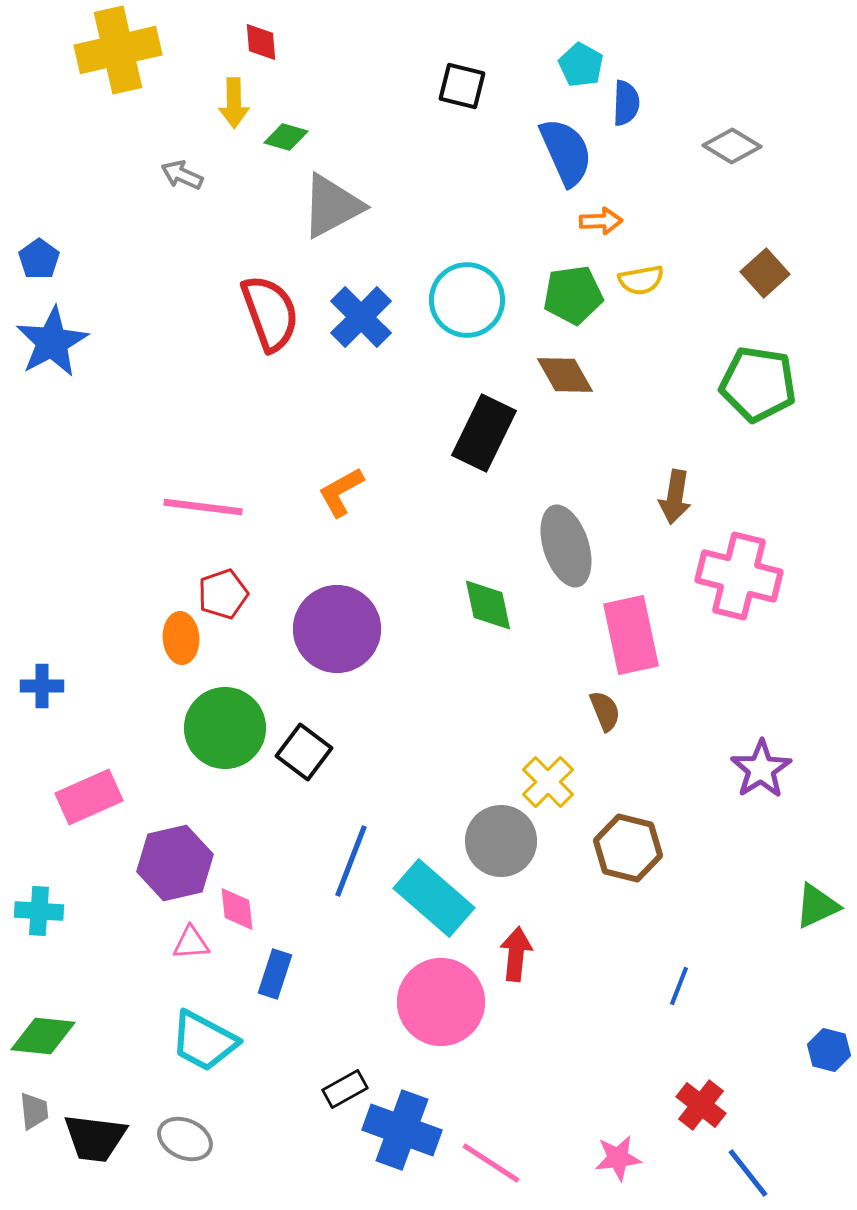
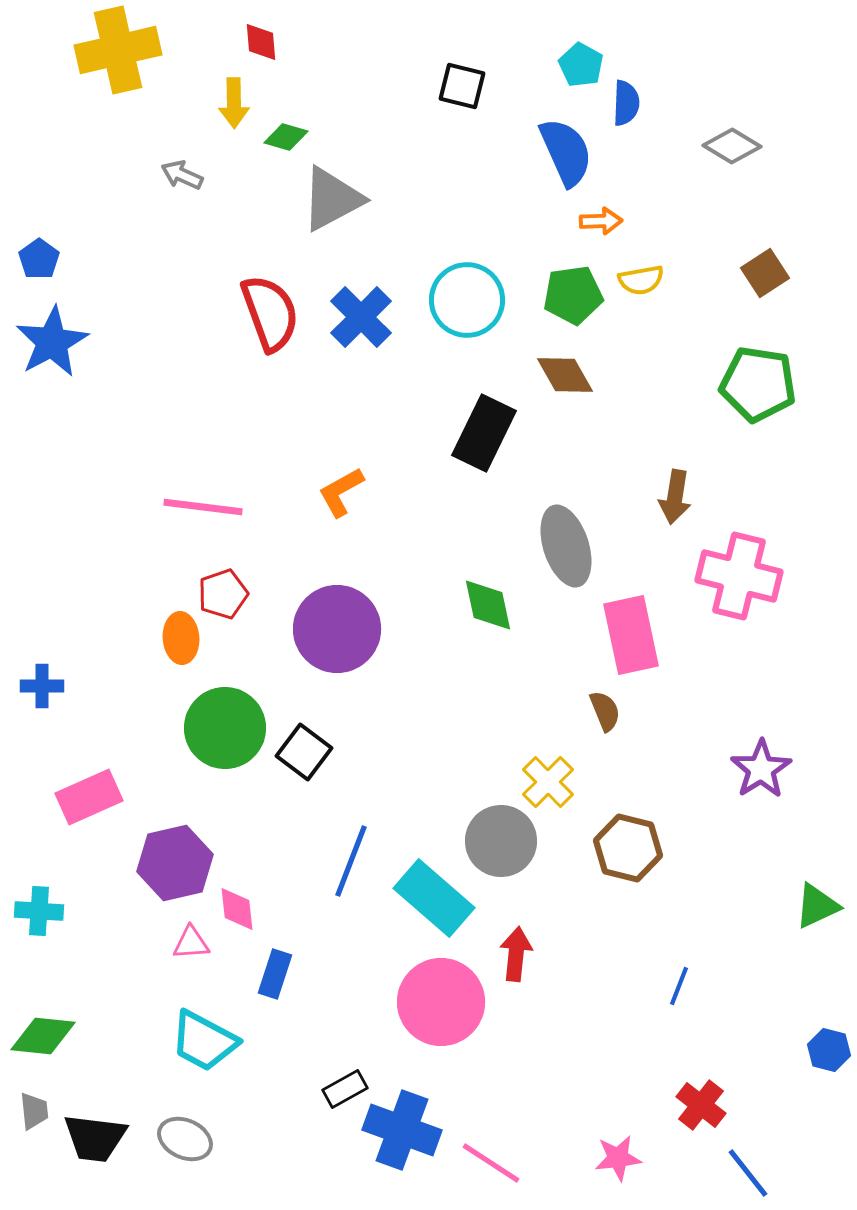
gray triangle at (332, 206): moved 7 px up
brown square at (765, 273): rotated 9 degrees clockwise
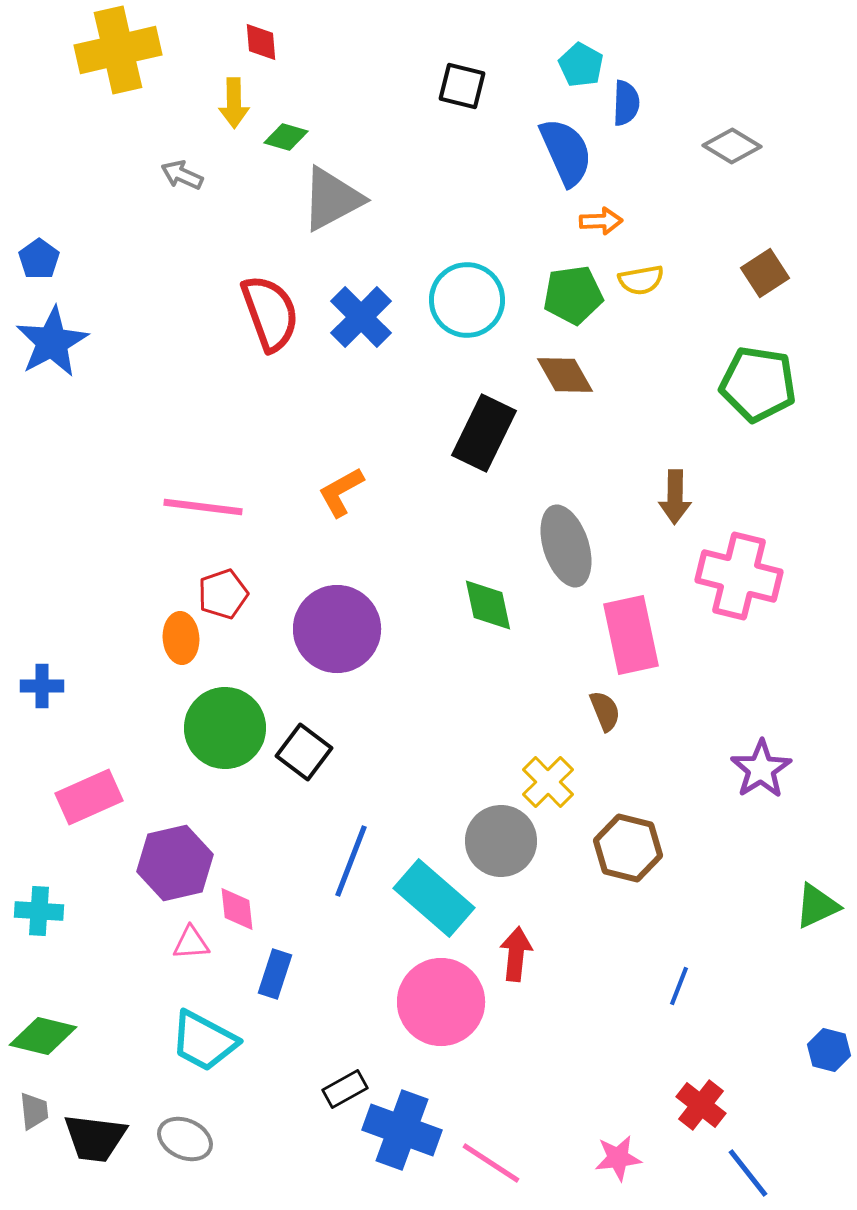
brown arrow at (675, 497): rotated 8 degrees counterclockwise
green diamond at (43, 1036): rotated 8 degrees clockwise
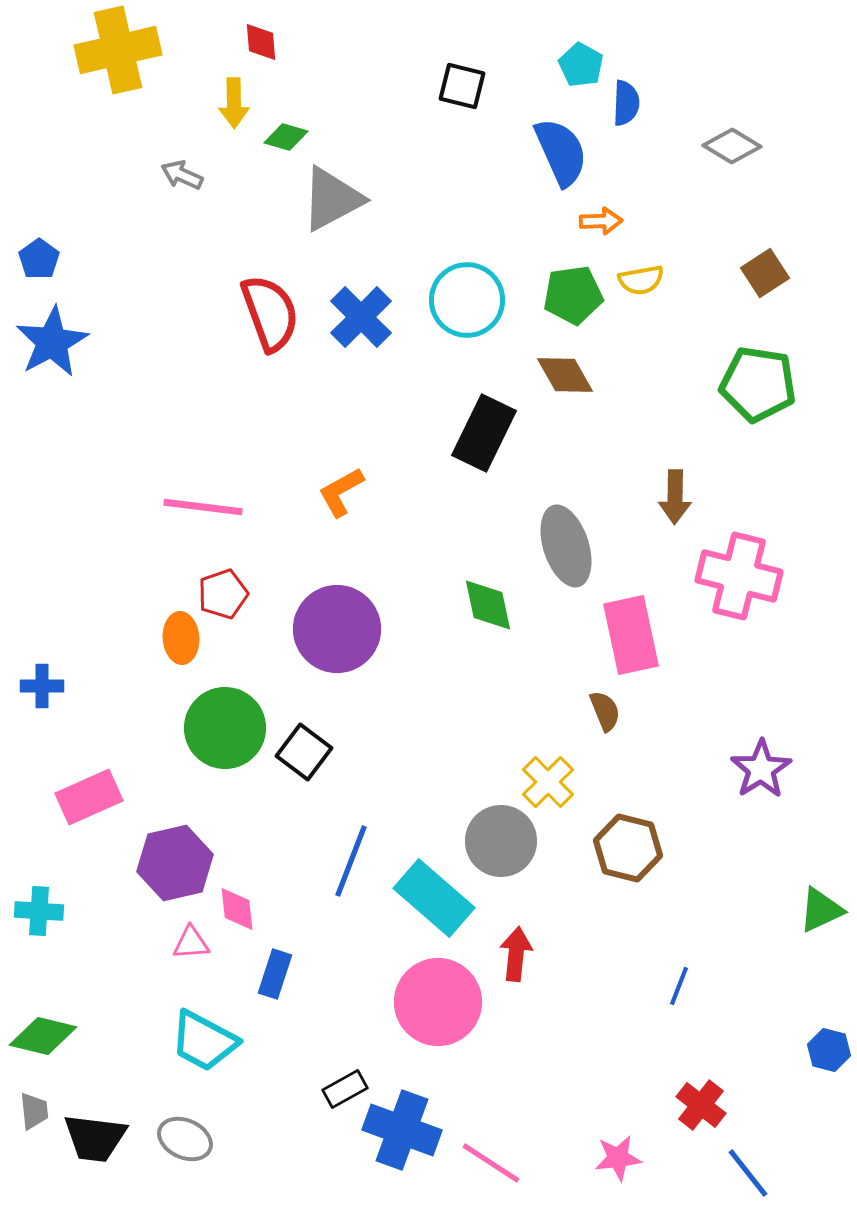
blue semicircle at (566, 152): moved 5 px left
green triangle at (817, 906): moved 4 px right, 4 px down
pink circle at (441, 1002): moved 3 px left
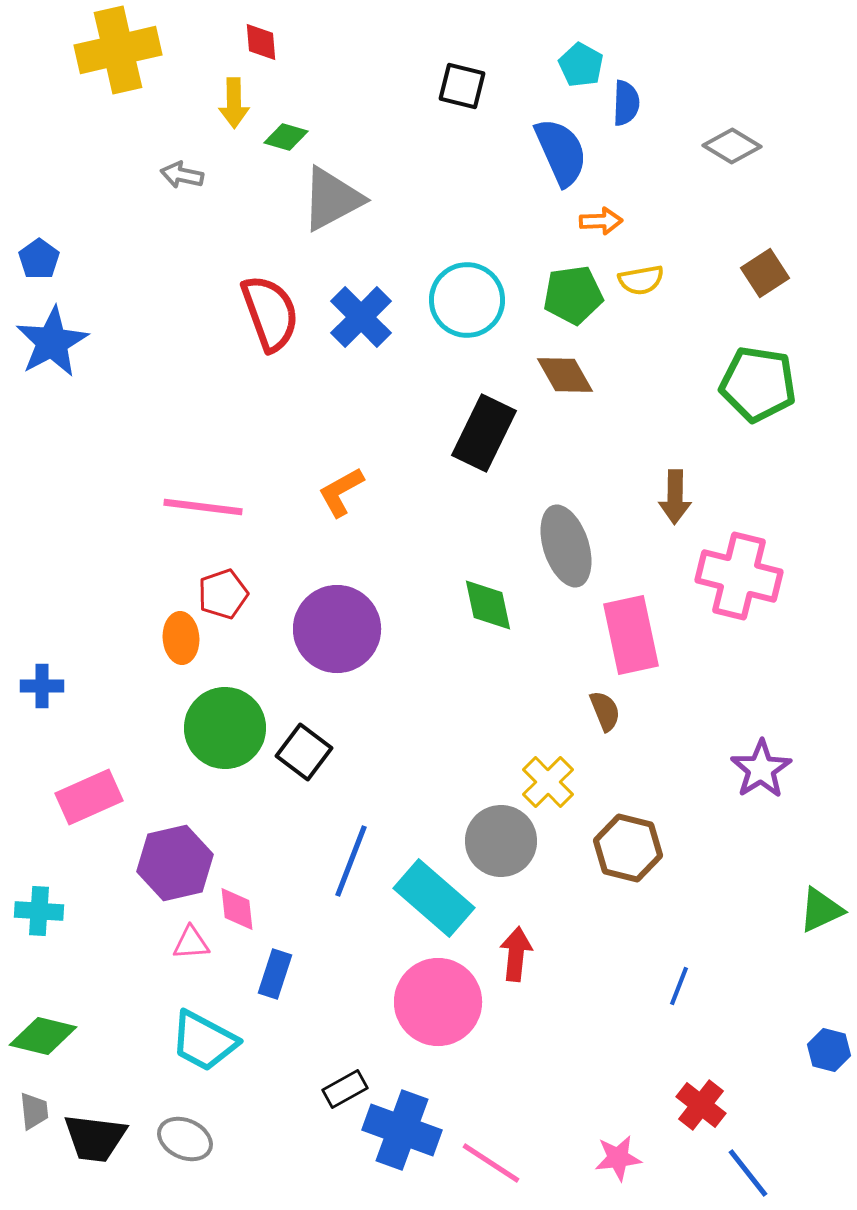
gray arrow at (182, 175): rotated 12 degrees counterclockwise
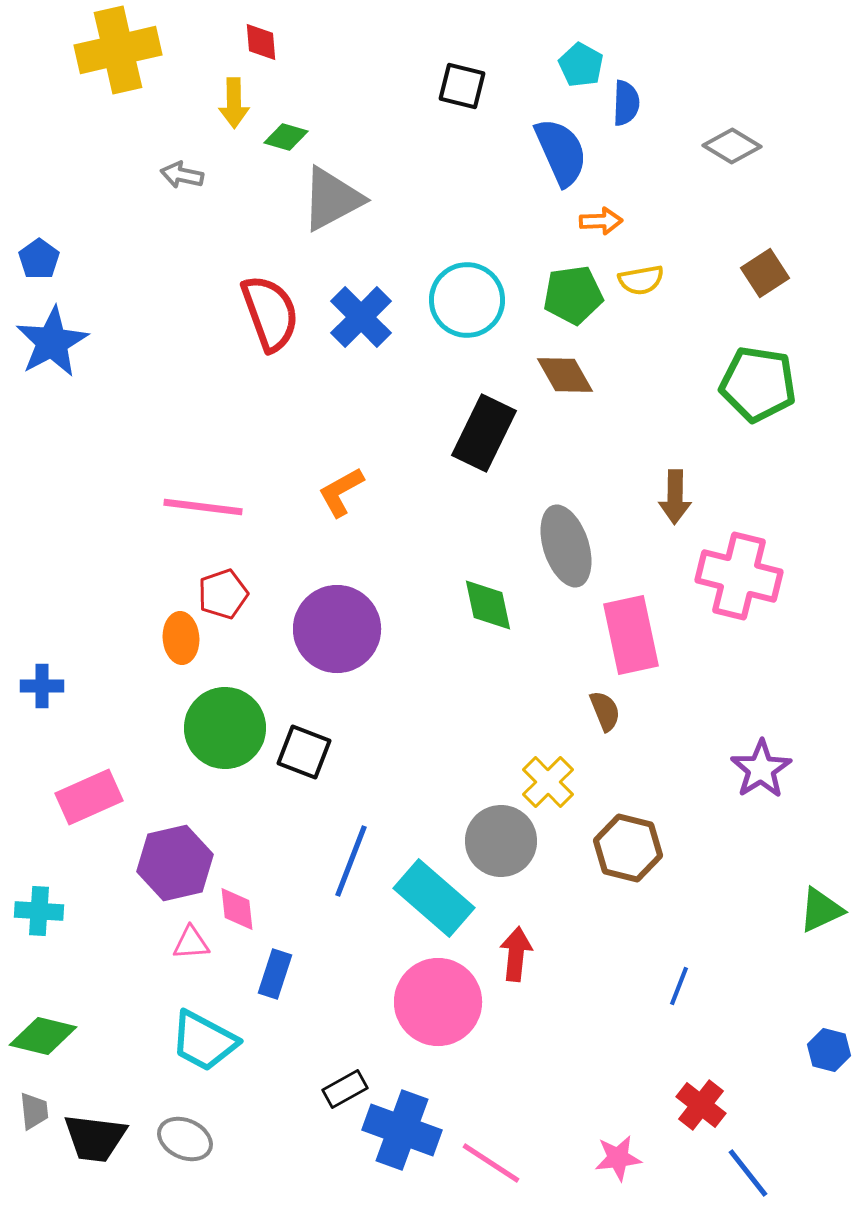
black square at (304, 752): rotated 16 degrees counterclockwise
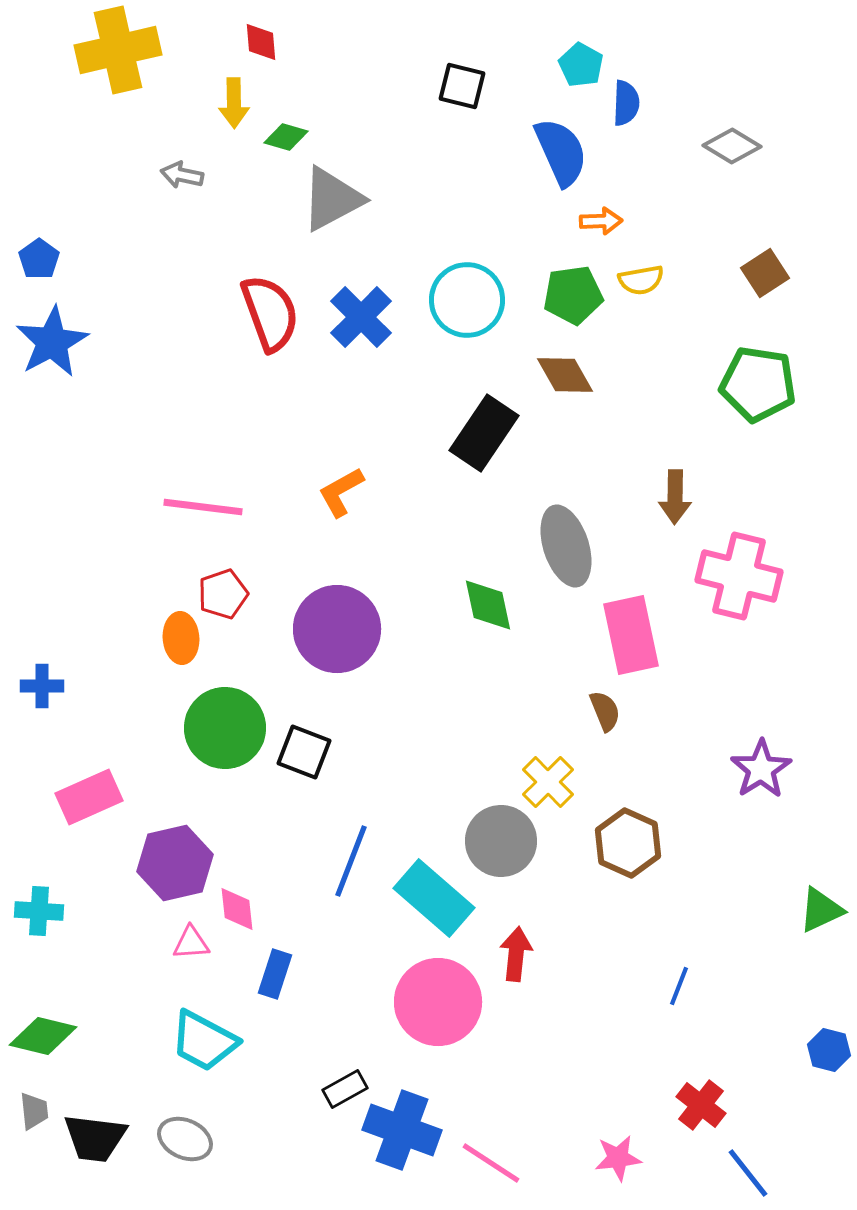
black rectangle at (484, 433): rotated 8 degrees clockwise
brown hexagon at (628, 848): moved 5 px up; rotated 10 degrees clockwise
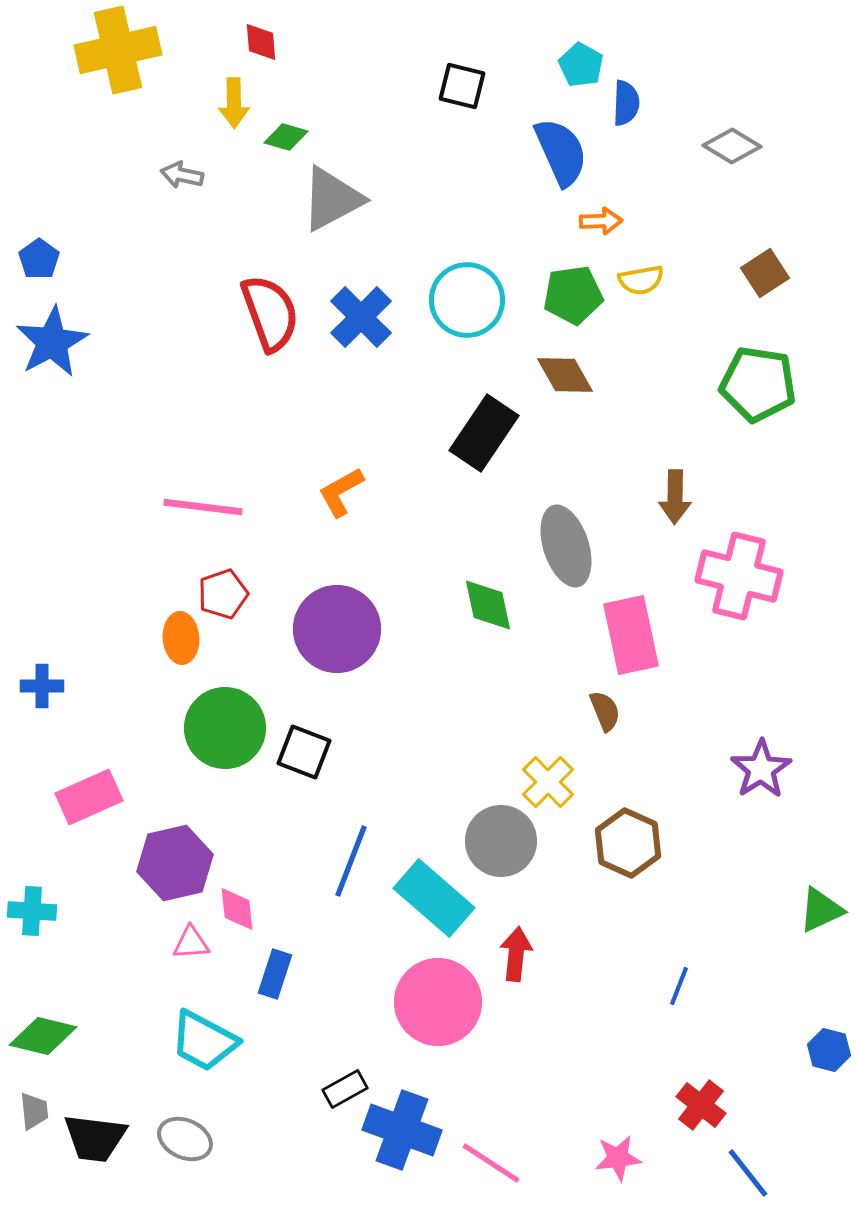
cyan cross at (39, 911): moved 7 px left
